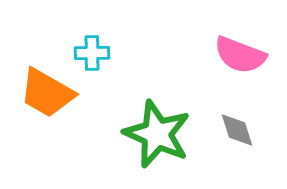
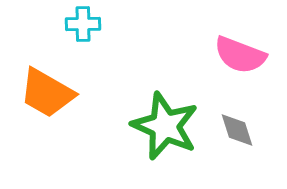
cyan cross: moved 9 px left, 29 px up
green star: moved 8 px right, 8 px up
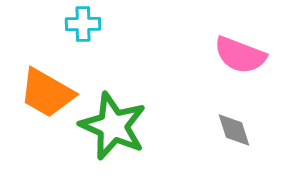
green star: moved 52 px left
gray diamond: moved 3 px left
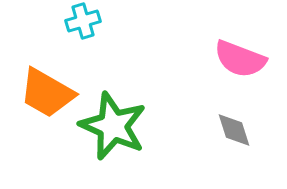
cyan cross: moved 3 px up; rotated 16 degrees counterclockwise
pink semicircle: moved 4 px down
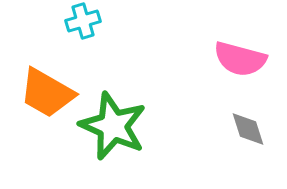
pink semicircle: rotated 6 degrees counterclockwise
gray diamond: moved 14 px right, 1 px up
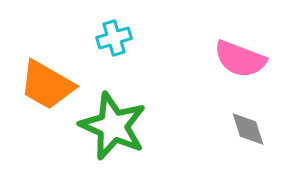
cyan cross: moved 31 px right, 17 px down
pink semicircle: rotated 6 degrees clockwise
orange trapezoid: moved 8 px up
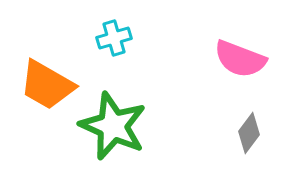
gray diamond: moved 1 px right, 4 px down; rotated 54 degrees clockwise
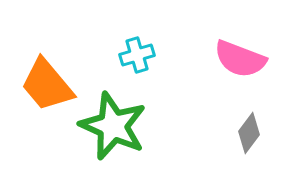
cyan cross: moved 23 px right, 17 px down
orange trapezoid: rotated 20 degrees clockwise
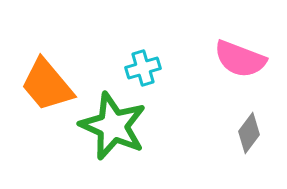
cyan cross: moved 6 px right, 13 px down
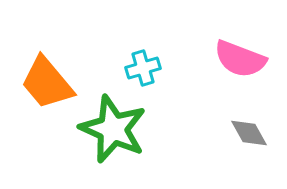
orange trapezoid: moved 2 px up
green star: moved 3 px down
gray diamond: rotated 66 degrees counterclockwise
